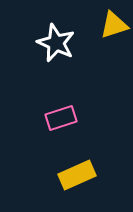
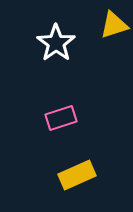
white star: rotated 12 degrees clockwise
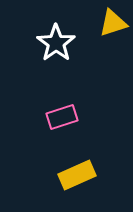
yellow triangle: moved 1 px left, 2 px up
pink rectangle: moved 1 px right, 1 px up
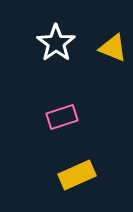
yellow triangle: moved 25 px down; rotated 40 degrees clockwise
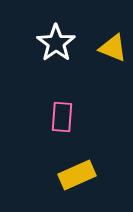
pink rectangle: rotated 68 degrees counterclockwise
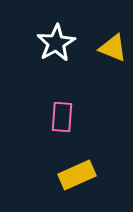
white star: rotated 6 degrees clockwise
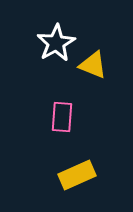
yellow triangle: moved 20 px left, 17 px down
